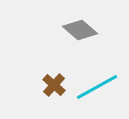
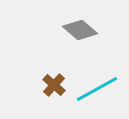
cyan line: moved 2 px down
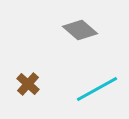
brown cross: moved 26 px left, 1 px up
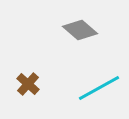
cyan line: moved 2 px right, 1 px up
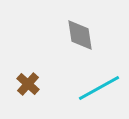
gray diamond: moved 5 px down; rotated 40 degrees clockwise
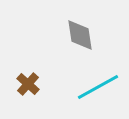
cyan line: moved 1 px left, 1 px up
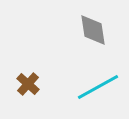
gray diamond: moved 13 px right, 5 px up
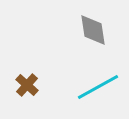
brown cross: moved 1 px left, 1 px down
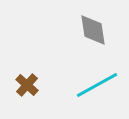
cyan line: moved 1 px left, 2 px up
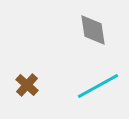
cyan line: moved 1 px right, 1 px down
